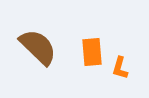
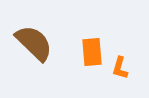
brown semicircle: moved 4 px left, 4 px up
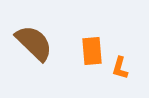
orange rectangle: moved 1 px up
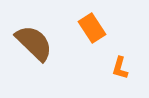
orange rectangle: moved 23 px up; rotated 28 degrees counterclockwise
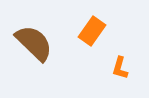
orange rectangle: moved 3 px down; rotated 68 degrees clockwise
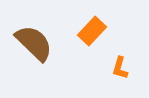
orange rectangle: rotated 8 degrees clockwise
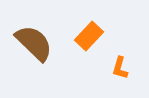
orange rectangle: moved 3 px left, 5 px down
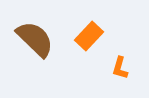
brown semicircle: moved 1 px right, 4 px up
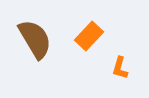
brown semicircle: rotated 15 degrees clockwise
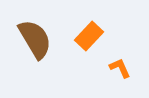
orange L-shape: rotated 140 degrees clockwise
